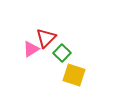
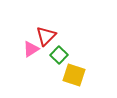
red triangle: moved 2 px up
green square: moved 3 px left, 2 px down
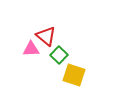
red triangle: rotated 35 degrees counterclockwise
pink triangle: rotated 30 degrees clockwise
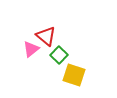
pink triangle: rotated 36 degrees counterclockwise
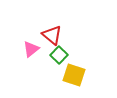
red triangle: moved 6 px right, 1 px up
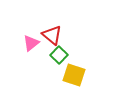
pink triangle: moved 6 px up
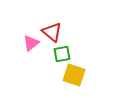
red triangle: moved 3 px up
green square: moved 3 px right, 1 px up; rotated 36 degrees clockwise
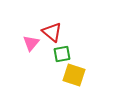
pink triangle: rotated 12 degrees counterclockwise
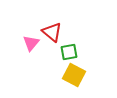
green square: moved 7 px right, 2 px up
yellow square: rotated 10 degrees clockwise
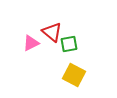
pink triangle: rotated 24 degrees clockwise
green square: moved 8 px up
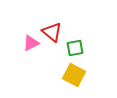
green square: moved 6 px right, 4 px down
